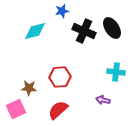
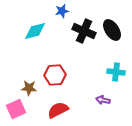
black ellipse: moved 2 px down
red hexagon: moved 5 px left, 2 px up
red semicircle: rotated 15 degrees clockwise
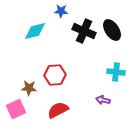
blue star: moved 1 px left; rotated 16 degrees clockwise
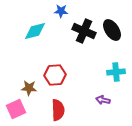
cyan cross: rotated 12 degrees counterclockwise
red semicircle: rotated 115 degrees clockwise
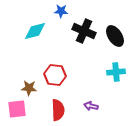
black ellipse: moved 3 px right, 6 px down
red hexagon: rotated 10 degrees clockwise
purple arrow: moved 12 px left, 6 px down
pink square: moved 1 px right; rotated 18 degrees clockwise
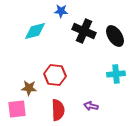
cyan cross: moved 2 px down
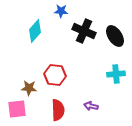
cyan diamond: rotated 35 degrees counterclockwise
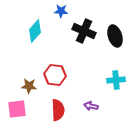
black ellipse: rotated 15 degrees clockwise
cyan cross: moved 6 px down
brown star: moved 2 px up
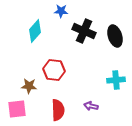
red hexagon: moved 1 px left, 5 px up
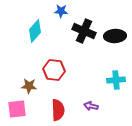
black ellipse: rotated 75 degrees counterclockwise
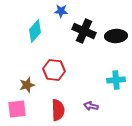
black ellipse: moved 1 px right
brown star: moved 2 px left, 1 px up; rotated 21 degrees counterclockwise
